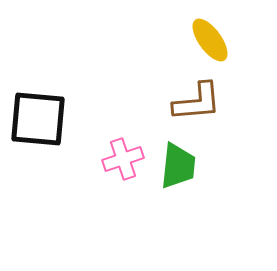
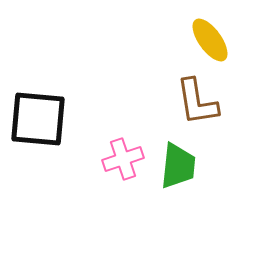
brown L-shape: rotated 86 degrees clockwise
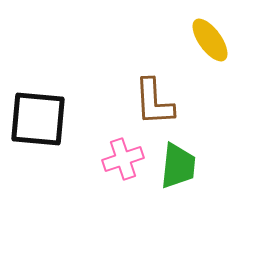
brown L-shape: moved 43 px left; rotated 6 degrees clockwise
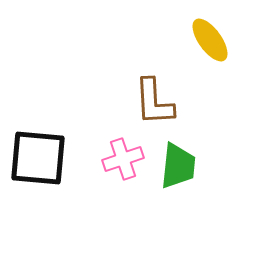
black square: moved 39 px down
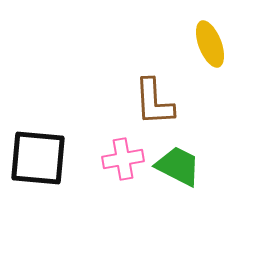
yellow ellipse: moved 4 px down; rotated 15 degrees clockwise
pink cross: rotated 9 degrees clockwise
green trapezoid: rotated 69 degrees counterclockwise
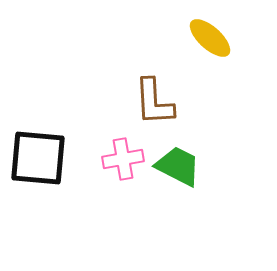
yellow ellipse: moved 6 px up; rotated 27 degrees counterclockwise
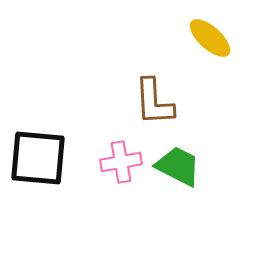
pink cross: moved 2 px left, 3 px down
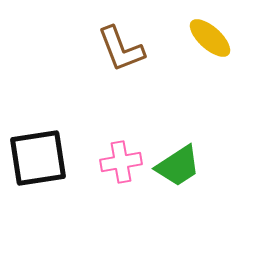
brown L-shape: moved 33 px left, 53 px up; rotated 18 degrees counterclockwise
black square: rotated 14 degrees counterclockwise
green trapezoid: rotated 120 degrees clockwise
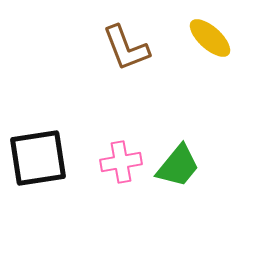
brown L-shape: moved 5 px right, 1 px up
green trapezoid: rotated 18 degrees counterclockwise
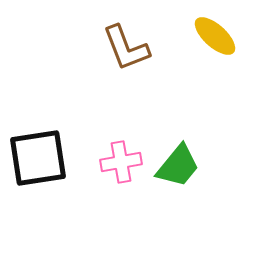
yellow ellipse: moved 5 px right, 2 px up
